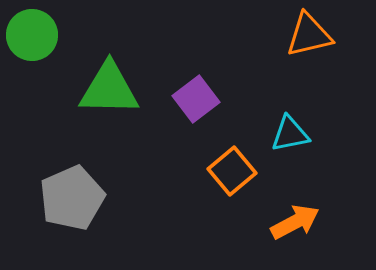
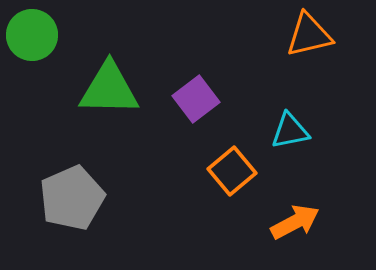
cyan triangle: moved 3 px up
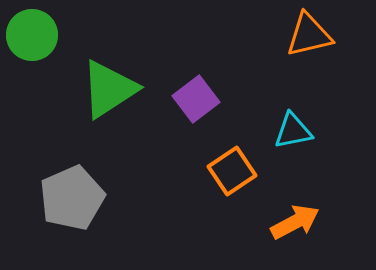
green triangle: rotated 34 degrees counterclockwise
cyan triangle: moved 3 px right
orange square: rotated 6 degrees clockwise
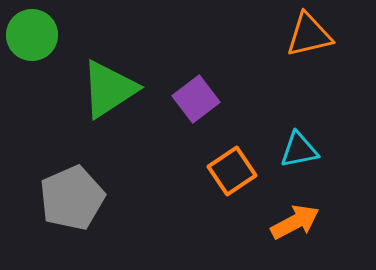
cyan triangle: moved 6 px right, 19 px down
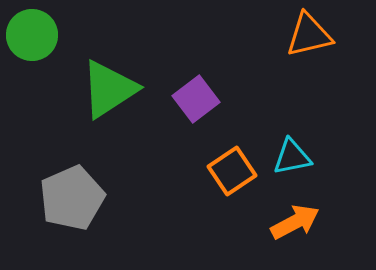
cyan triangle: moved 7 px left, 7 px down
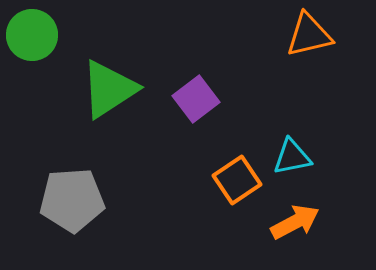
orange square: moved 5 px right, 9 px down
gray pentagon: moved 2 px down; rotated 20 degrees clockwise
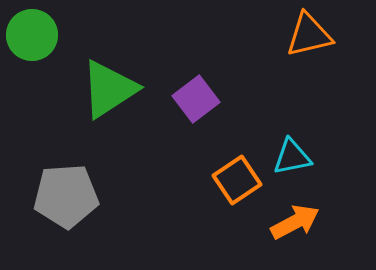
gray pentagon: moved 6 px left, 4 px up
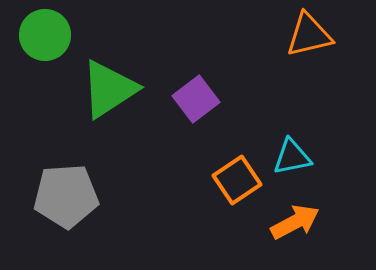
green circle: moved 13 px right
